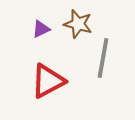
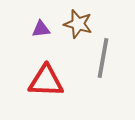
purple triangle: rotated 18 degrees clockwise
red triangle: moved 2 px left; rotated 30 degrees clockwise
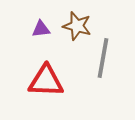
brown star: moved 1 px left, 2 px down
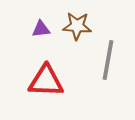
brown star: rotated 12 degrees counterclockwise
gray line: moved 5 px right, 2 px down
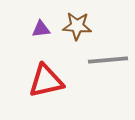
gray line: rotated 75 degrees clockwise
red triangle: rotated 15 degrees counterclockwise
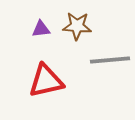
gray line: moved 2 px right
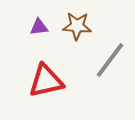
purple triangle: moved 2 px left, 2 px up
gray line: rotated 48 degrees counterclockwise
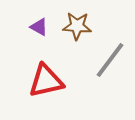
purple triangle: rotated 36 degrees clockwise
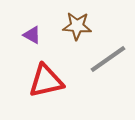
purple triangle: moved 7 px left, 8 px down
gray line: moved 2 px left, 1 px up; rotated 18 degrees clockwise
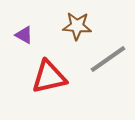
purple triangle: moved 8 px left
red triangle: moved 3 px right, 4 px up
